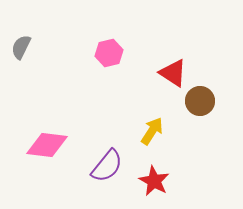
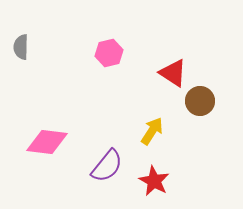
gray semicircle: rotated 25 degrees counterclockwise
pink diamond: moved 3 px up
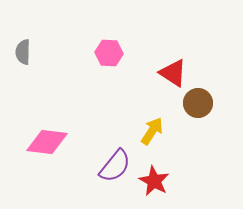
gray semicircle: moved 2 px right, 5 px down
pink hexagon: rotated 16 degrees clockwise
brown circle: moved 2 px left, 2 px down
purple semicircle: moved 8 px right
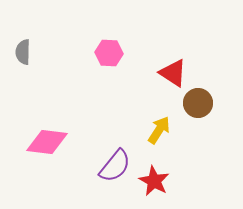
yellow arrow: moved 7 px right, 1 px up
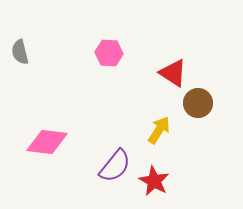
gray semicircle: moved 3 px left; rotated 15 degrees counterclockwise
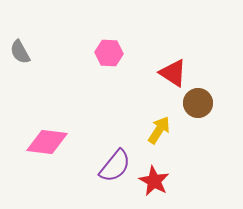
gray semicircle: rotated 15 degrees counterclockwise
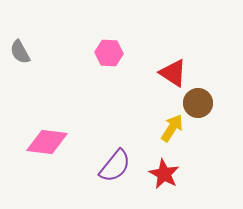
yellow arrow: moved 13 px right, 2 px up
red star: moved 10 px right, 7 px up
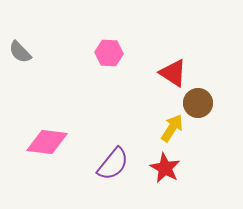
gray semicircle: rotated 15 degrees counterclockwise
purple semicircle: moved 2 px left, 2 px up
red star: moved 1 px right, 6 px up
